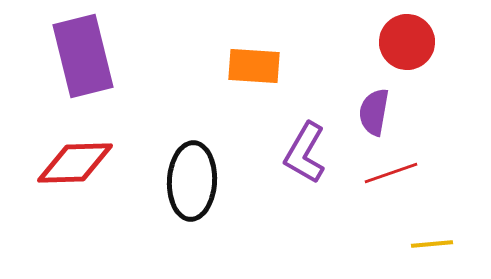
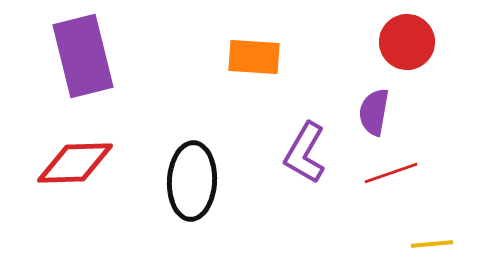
orange rectangle: moved 9 px up
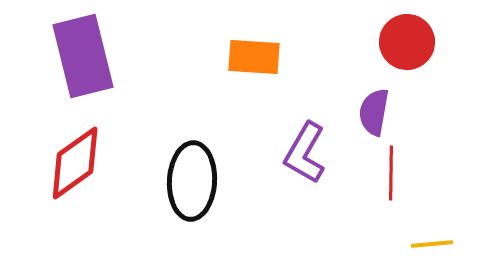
red diamond: rotated 34 degrees counterclockwise
red line: rotated 70 degrees counterclockwise
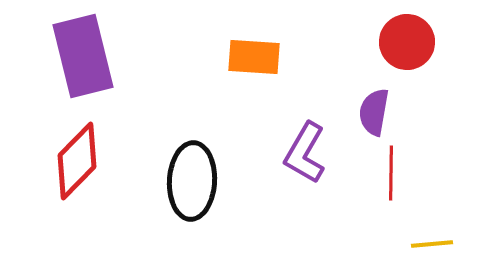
red diamond: moved 2 px right, 2 px up; rotated 10 degrees counterclockwise
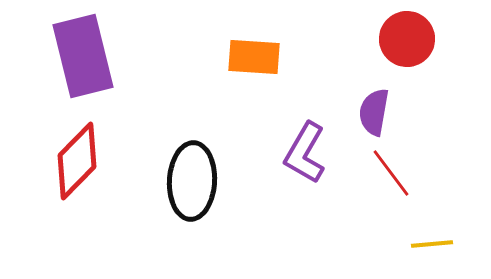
red circle: moved 3 px up
red line: rotated 38 degrees counterclockwise
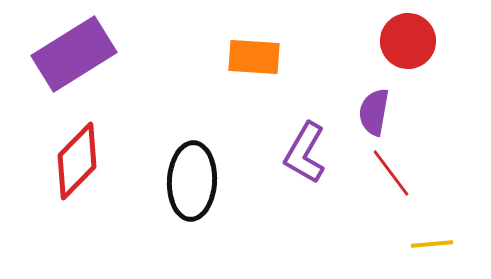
red circle: moved 1 px right, 2 px down
purple rectangle: moved 9 px left, 2 px up; rotated 72 degrees clockwise
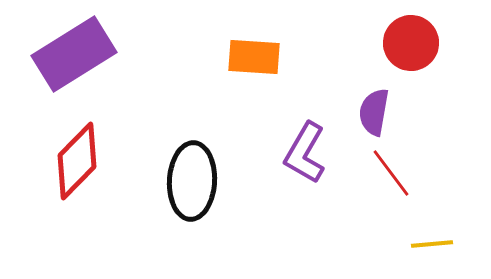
red circle: moved 3 px right, 2 px down
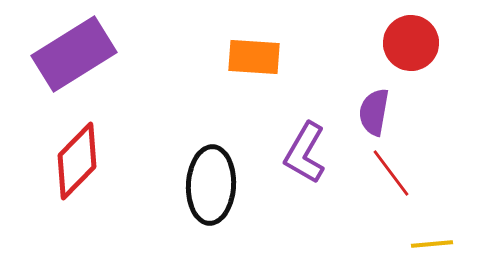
black ellipse: moved 19 px right, 4 px down
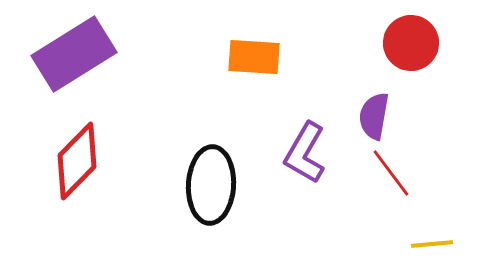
purple semicircle: moved 4 px down
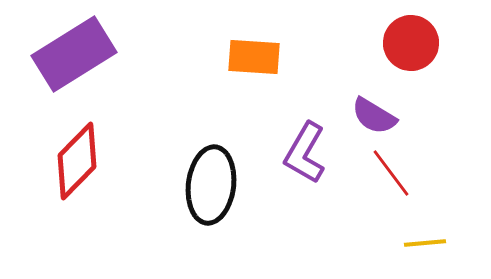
purple semicircle: rotated 69 degrees counterclockwise
black ellipse: rotated 4 degrees clockwise
yellow line: moved 7 px left, 1 px up
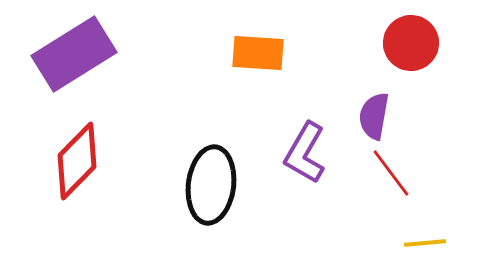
orange rectangle: moved 4 px right, 4 px up
purple semicircle: rotated 69 degrees clockwise
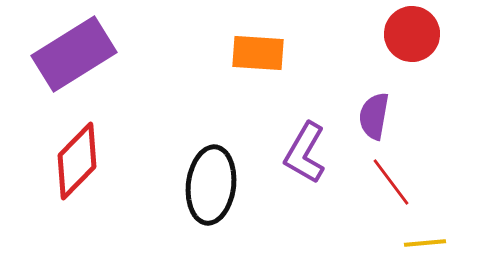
red circle: moved 1 px right, 9 px up
red line: moved 9 px down
